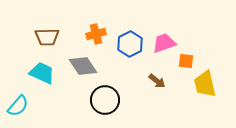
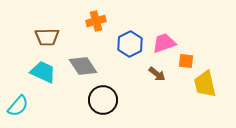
orange cross: moved 13 px up
cyan trapezoid: moved 1 px right, 1 px up
brown arrow: moved 7 px up
black circle: moved 2 px left
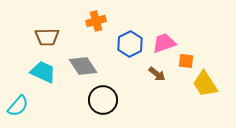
yellow trapezoid: rotated 20 degrees counterclockwise
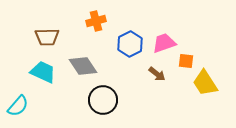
yellow trapezoid: moved 1 px up
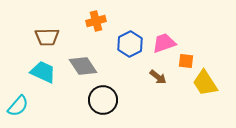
brown arrow: moved 1 px right, 3 px down
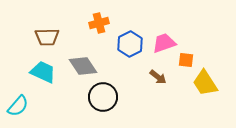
orange cross: moved 3 px right, 2 px down
orange square: moved 1 px up
black circle: moved 3 px up
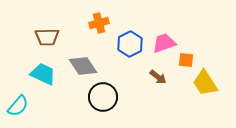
cyan trapezoid: moved 2 px down
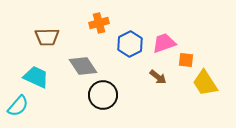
cyan trapezoid: moved 7 px left, 3 px down
black circle: moved 2 px up
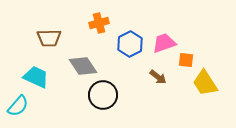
brown trapezoid: moved 2 px right, 1 px down
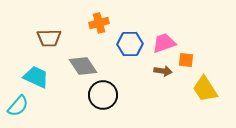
blue hexagon: rotated 25 degrees clockwise
brown arrow: moved 5 px right, 6 px up; rotated 30 degrees counterclockwise
yellow trapezoid: moved 6 px down
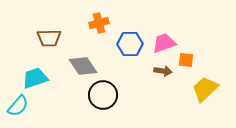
cyan trapezoid: moved 1 px left, 1 px down; rotated 44 degrees counterclockwise
yellow trapezoid: rotated 80 degrees clockwise
